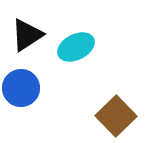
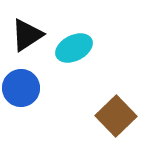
cyan ellipse: moved 2 px left, 1 px down
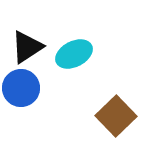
black triangle: moved 12 px down
cyan ellipse: moved 6 px down
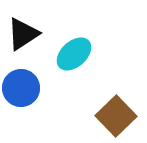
black triangle: moved 4 px left, 13 px up
cyan ellipse: rotated 15 degrees counterclockwise
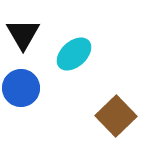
black triangle: rotated 27 degrees counterclockwise
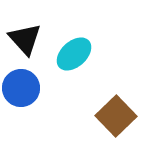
black triangle: moved 2 px right, 5 px down; rotated 12 degrees counterclockwise
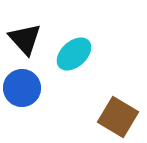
blue circle: moved 1 px right
brown square: moved 2 px right, 1 px down; rotated 15 degrees counterclockwise
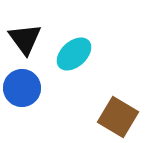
black triangle: rotated 6 degrees clockwise
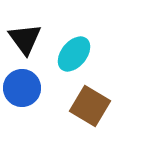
cyan ellipse: rotated 9 degrees counterclockwise
brown square: moved 28 px left, 11 px up
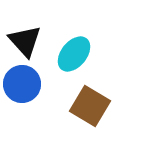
black triangle: moved 2 px down; rotated 6 degrees counterclockwise
blue circle: moved 4 px up
